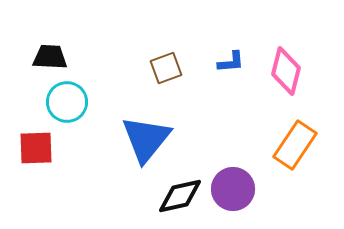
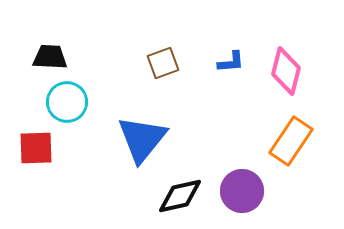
brown square: moved 3 px left, 5 px up
blue triangle: moved 4 px left
orange rectangle: moved 4 px left, 4 px up
purple circle: moved 9 px right, 2 px down
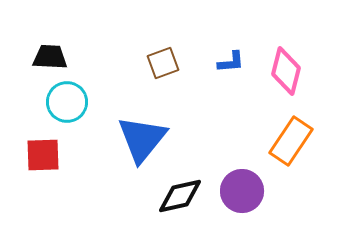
red square: moved 7 px right, 7 px down
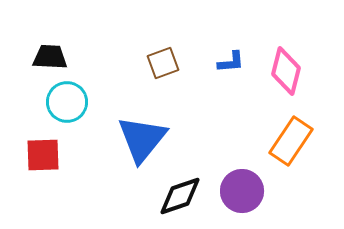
black diamond: rotated 6 degrees counterclockwise
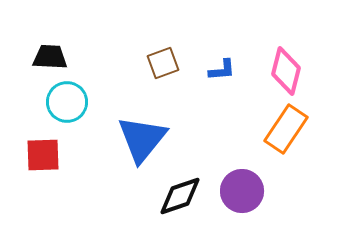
blue L-shape: moved 9 px left, 8 px down
orange rectangle: moved 5 px left, 12 px up
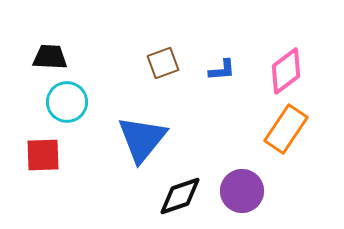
pink diamond: rotated 39 degrees clockwise
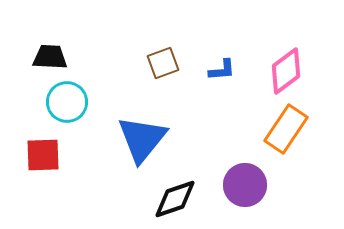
purple circle: moved 3 px right, 6 px up
black diamond: moved 5 px left, 3 px down
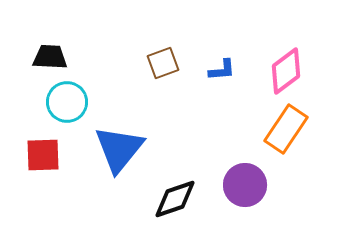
blue triangle: moved 23 px left, 10 px down
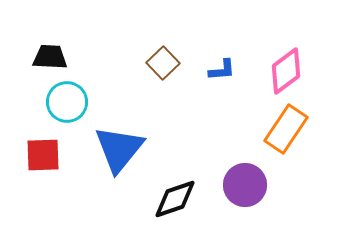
brown square: rotated 24 degrees counterclockwise
